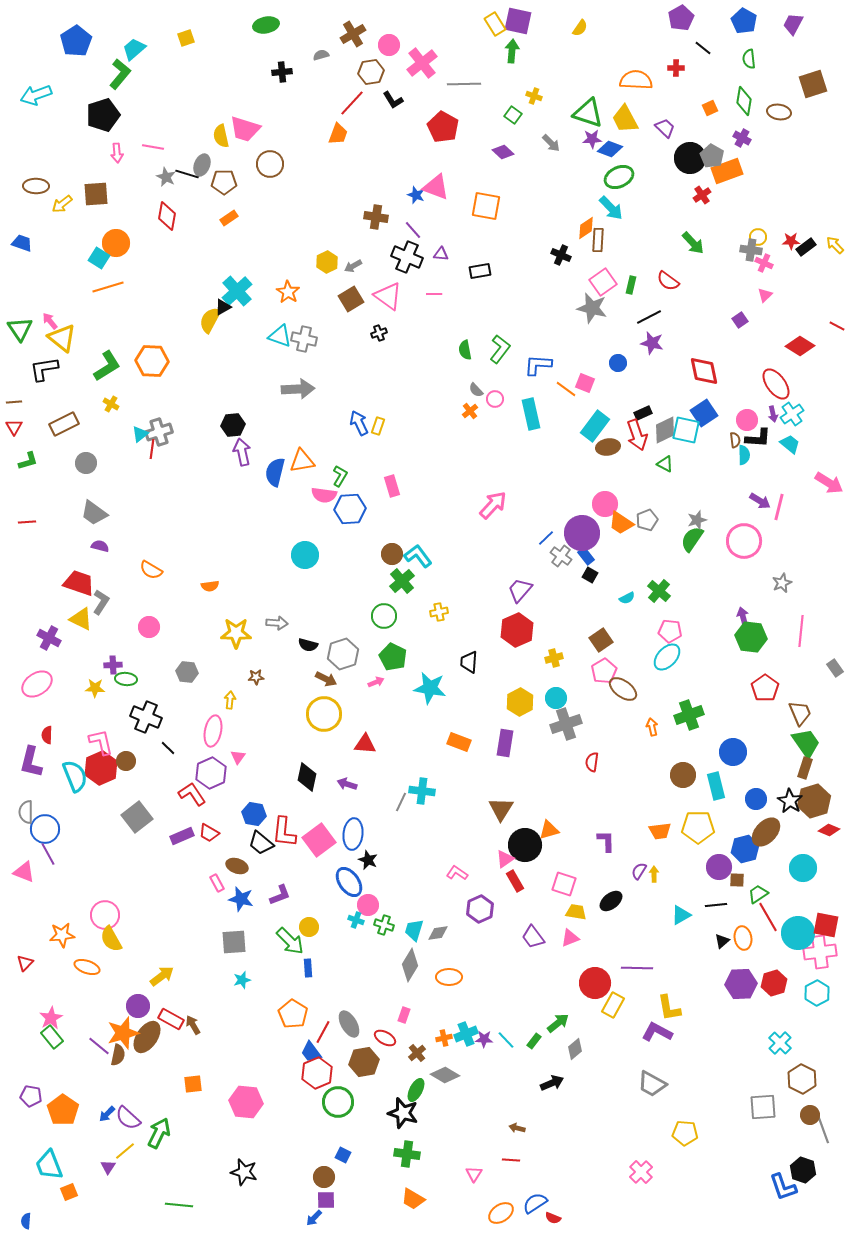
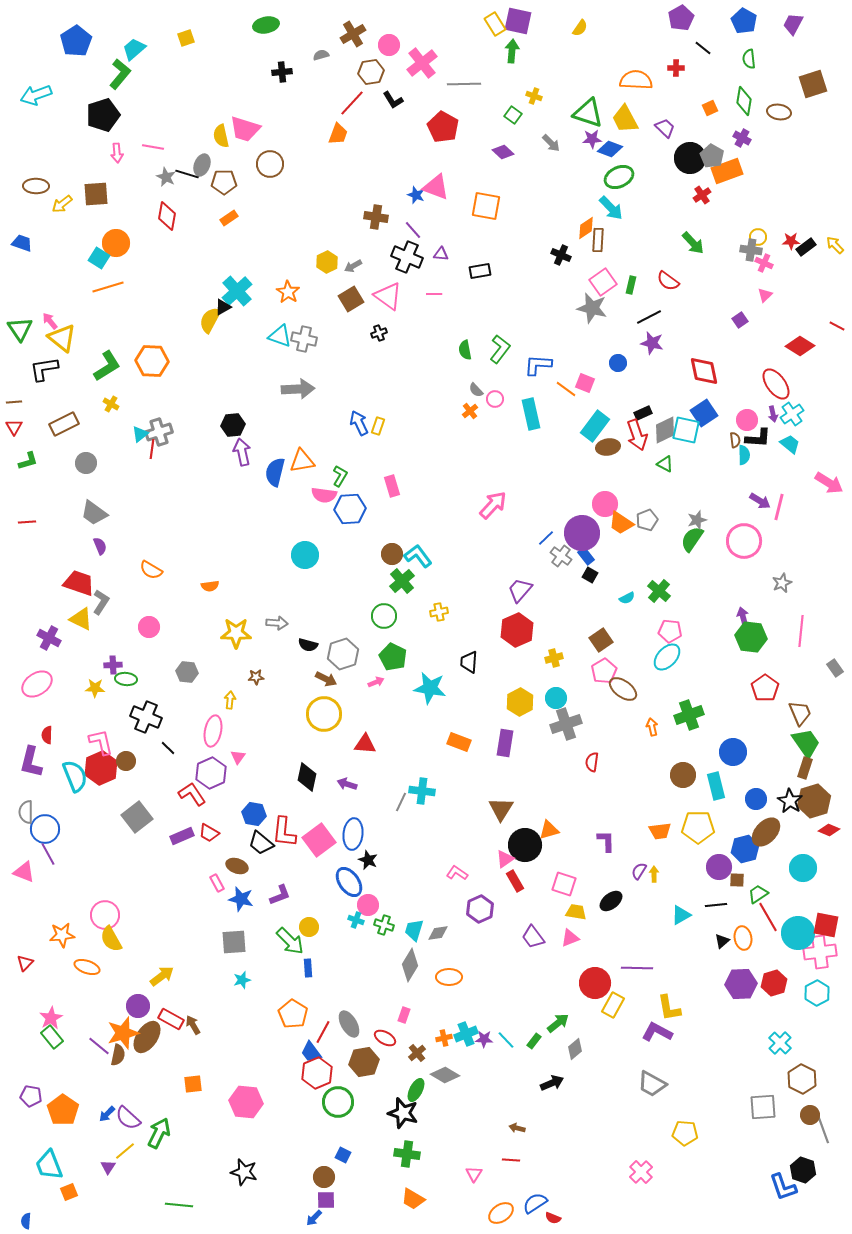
purple semicircle at (100, 546): rotated 54 degrees clockwise
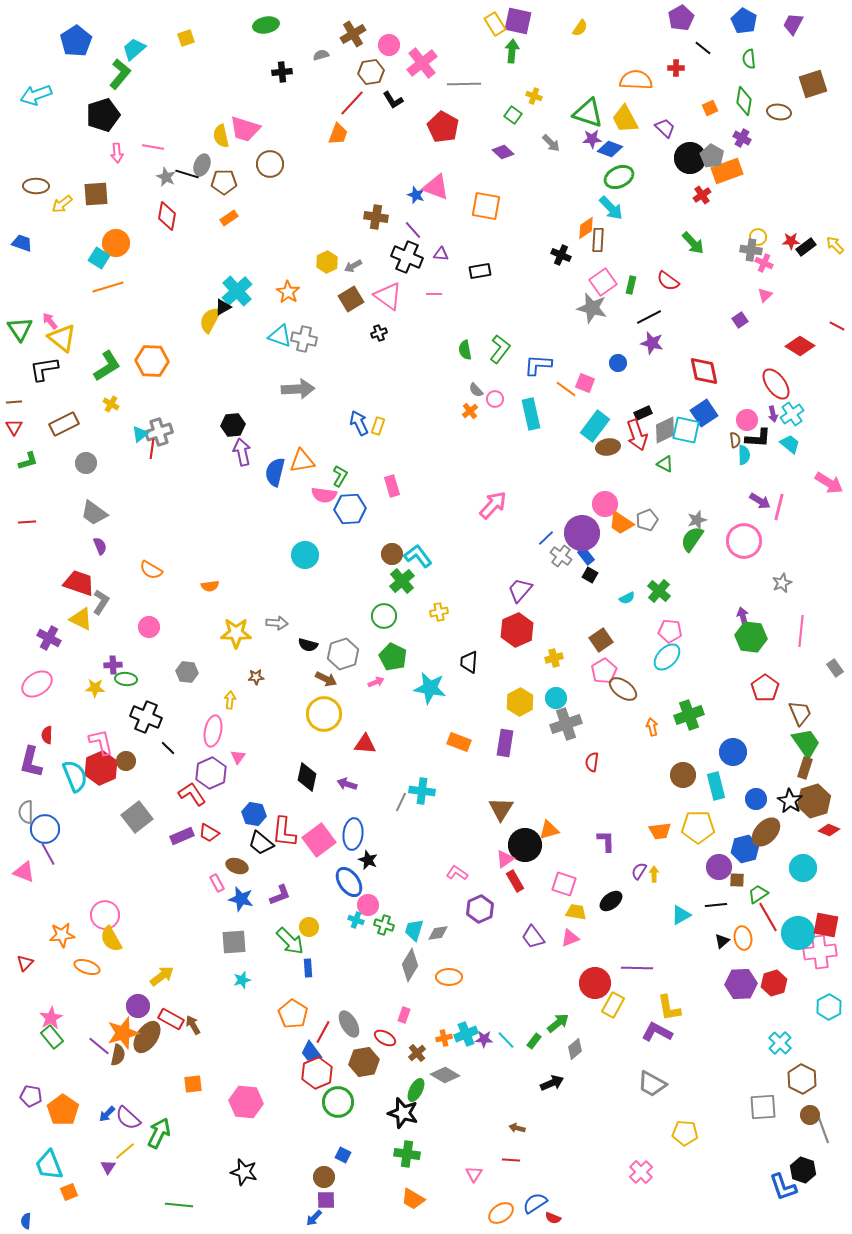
cyan hexagon at (817, 993): moved 12 px right, 14 px down
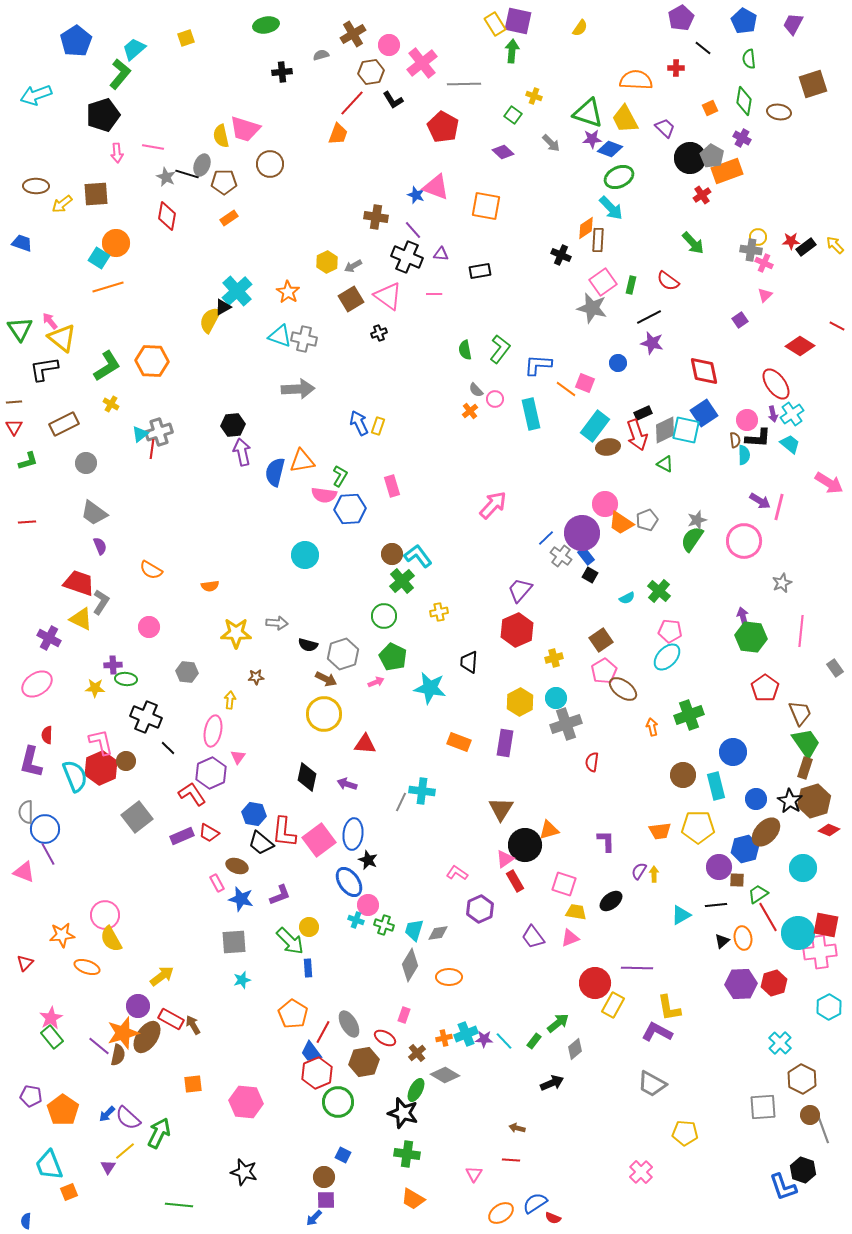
cyan line at (506, 1040): moved 2 px left, 1 px down
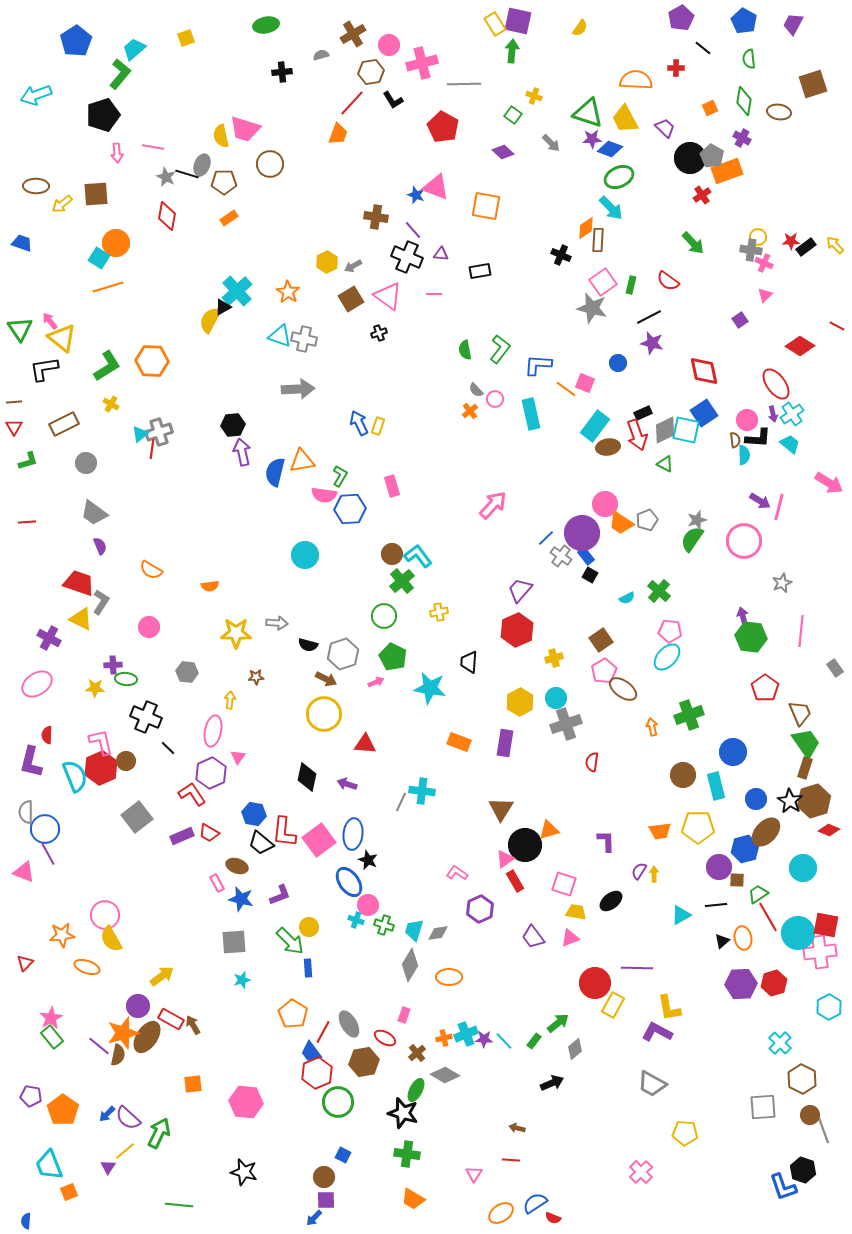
pink cross at (422, 63): rotated 24 degrees clockwise
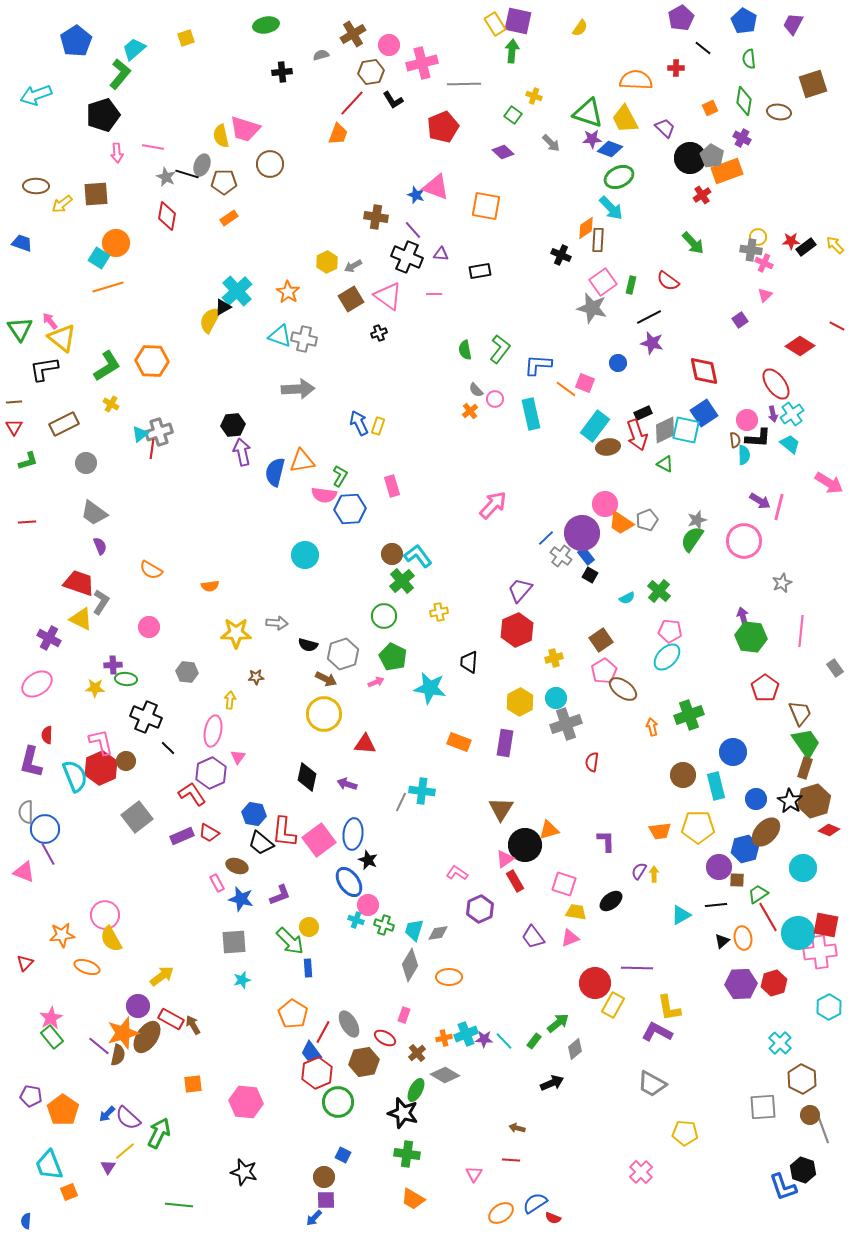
red pentagon at (443, 127): rotated 20 degrees clockwise
